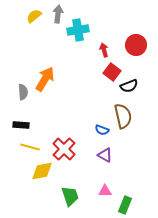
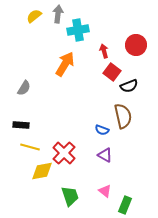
red arrow: moved 1 px down
orange arrow: moved 20 px right, 15 px up
gray semicircle: moved 1 px right, 4 px up; rotated 35 degrees clockwise
red cross: moved 4 px down
pink triangle: rotated 40 degrees clockwise
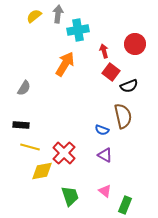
red circle: moved 1 px left, 1 px up
red square: moved 1 px left
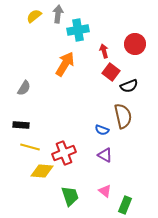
red cross: rotated 25 degrees clockwise
yellow diamond: rotated 15 degrees clockwise
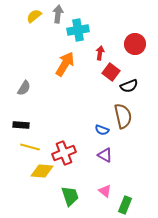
red arrow: moved 4 px left, 2 px down; rotated 24 degrees clockwise
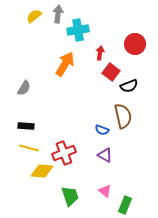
black rectangle: moved 5 px right, 1 px down
yellow line: moved 1 px left, 1 px down
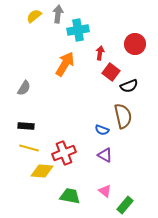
green trapezoid: rotated 60 degrees counterclockwise
green rectangle: rotated 18 degrees clockwise
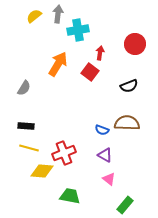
orange arrow: moved 7 px left
red square: moved 21 px left
brown semicircle: moved 4 px right, 7 px down; rotated 75 degrees counterclockwise
pink triangle: moved 4 px right, 12 px up
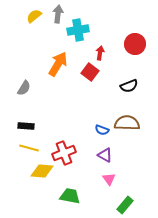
pink triangle: rotated 16 degrees clockwise
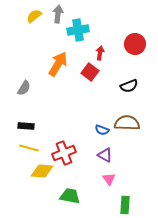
green rectangle: rotated 36 degrees counterclockwise
